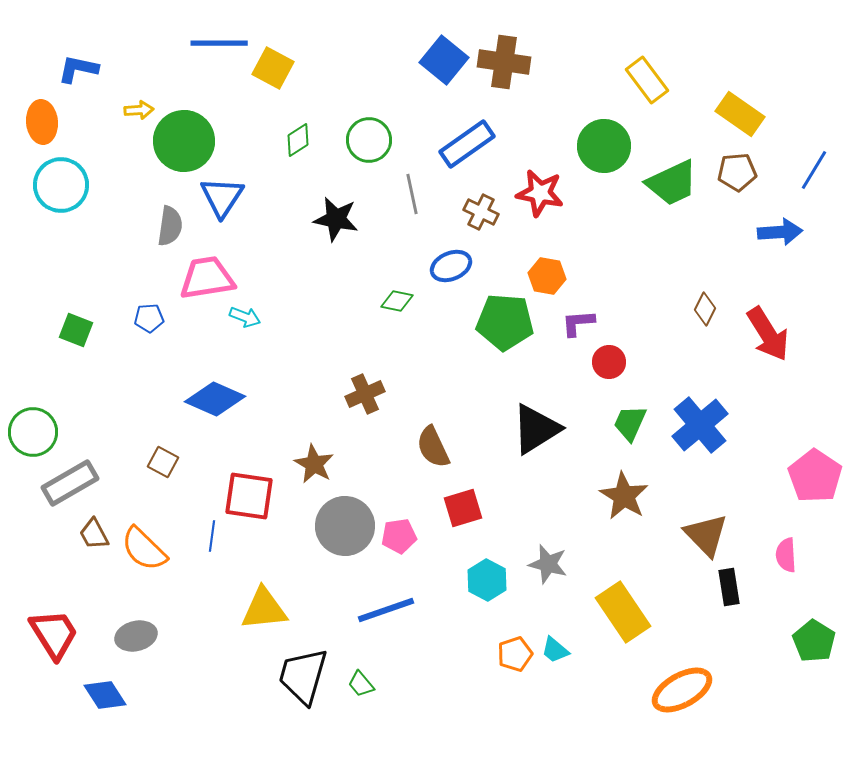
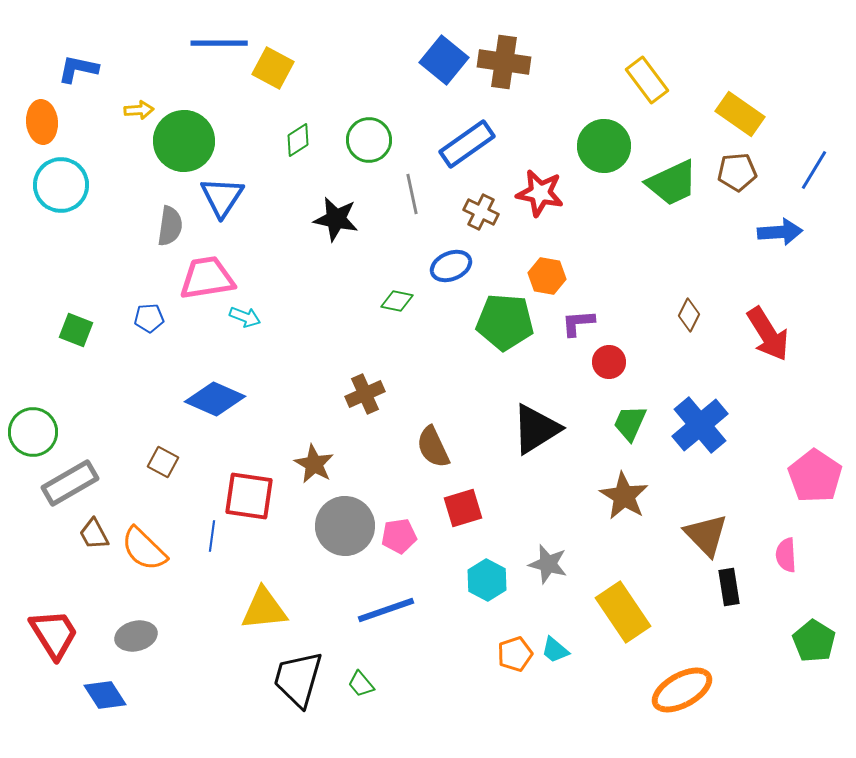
brown diamond at (705, 309): moved 16 px left, 6 px down
black trapezoid at (303, 676): moved 5 px left, 3 px down
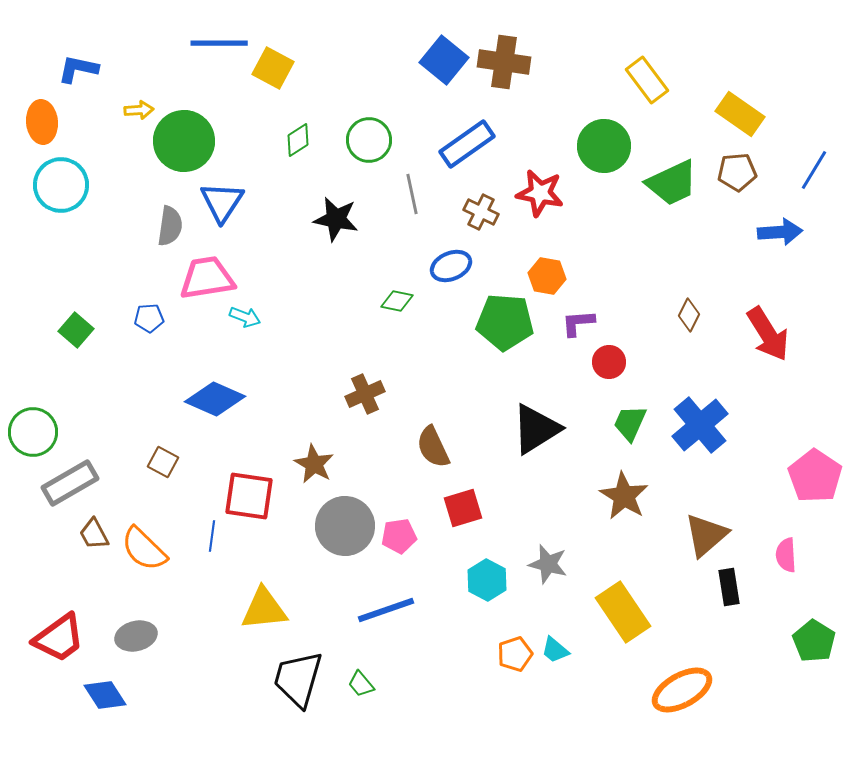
blue triangle at (222, 197): moved 5 px down
green square at (76, 330): rotated 20 degrees clockwise
brown triangle at (706, 535): rotated 33 degrees clockwise
red trapezoid at (54, 634): moved 5 px right, 4 px down; rotated 86 degrees clockwise
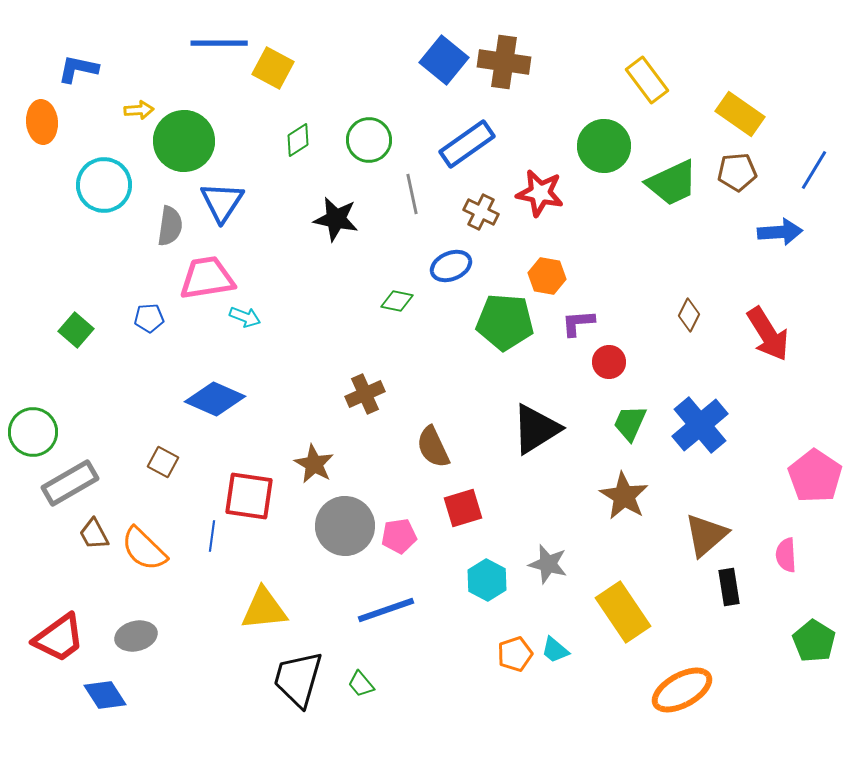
cyan circle at (61, 185): moved 43 px right
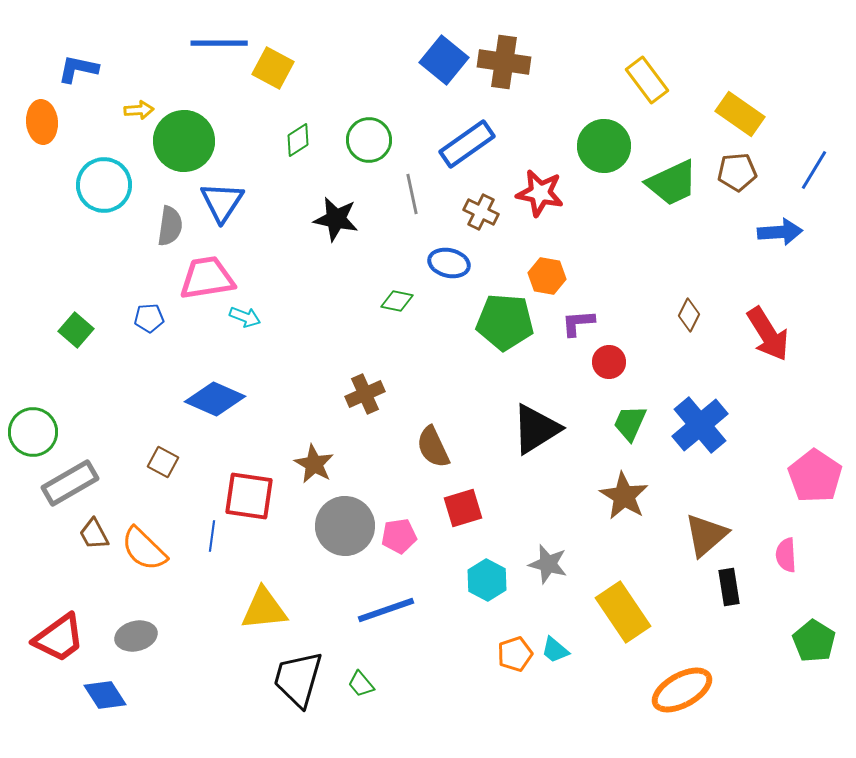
blue ellipse at (451, 266): moved 2 px left, 3 px up; rotated 36 degrees clockwise
